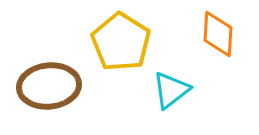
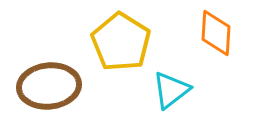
orange diamond: moved 2 px left, 1 px up
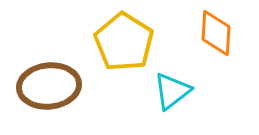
yellow pentagon: moved 3 px right
cyan triangle: moved 1 px right, 1 px down
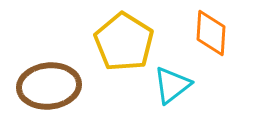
orange diamond: moved 5 px left
cyan triangle: moved 6 px up
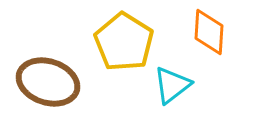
orange diamond: moved 2 px left, 1 px up
brown ellipse: moved 1 px left, 4 px up; rotated 24 degrees clockwise
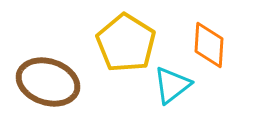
orange diamond: moved 13 px down
yellow pentagon: moved 2 px right, 1 px down
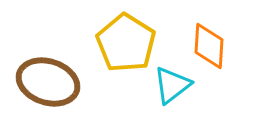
orange diamond: moved 1 px down
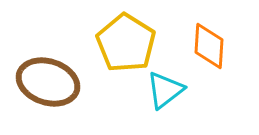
cyan triangle: moved 7 px left, 5 px down
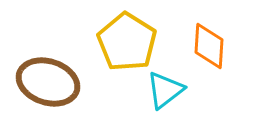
yellow pentagon: moved 1 px right, 1 px up
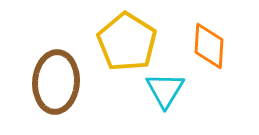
brown ellipse: moved 8 px right; rotated 76 degrees clockwise
cyan triangle: rotated 21 degrees counterclockwise
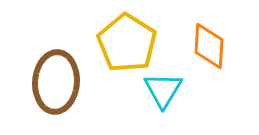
yellow pentagon: moved 1 px down
cyan triangle: moved 2 px left
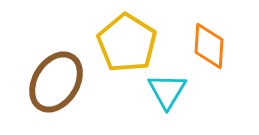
brown ellipse: rotated 28 degrees clockwise
cyan triangle: moved 4 px right, 1 px down
